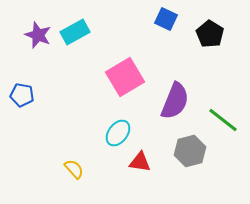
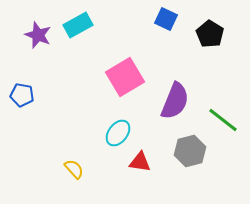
cyan rectangle: moved 3 px right, 7 px up
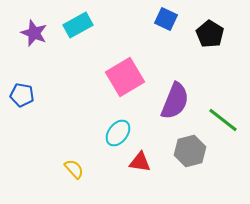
purple star: moved 4 px left, 2 px up
